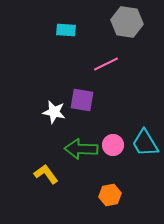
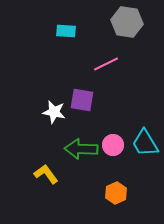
cyan rectangle: moved 1 px down
orange hexagon: moved 6 px right, 2 px up; rotated 15 degrees counterclockwise
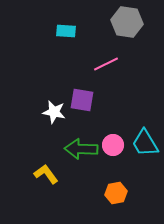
orange hexagon: rotated 15 degrees clockwise
